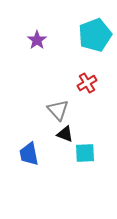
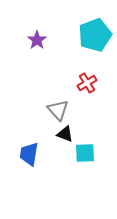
blue trapezoid: rotated 20 degrees clockwise
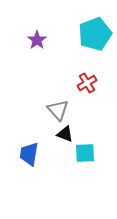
cyan pentagon: moved 1 px up
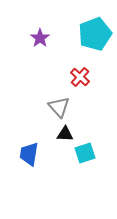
purple star: moved 3 px right, 2 px up
red cross: moved 7 px left, 6 px up; rotated 18 degrees counterclockwise
gray triangle: moved 1 px right, 3 px up
black triangle: rotated 18 degrees counterclockwise
cyan square: rotated 15 degrees counterclockwise
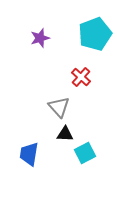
purple star: rotated 18 degrees clockwise
red cross: moved 1 px right
cyan square: rotated 10 degrees counterclockwise
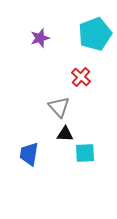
cyan square: rotated 25 degrees clockwise
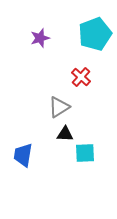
gray triangle: rotated 40 degrees clockwise
blue trapezoid: moved 6 px left, 1 px down
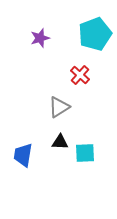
red cross: moved 1 px left, 2 px up
black triangle: moved 5 px left, 8 px down
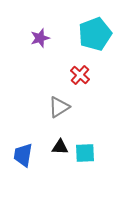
black triangle: moved 5 px down
